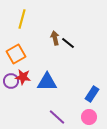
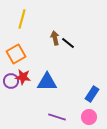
purple line: rotated 24 degrees counterclockwise
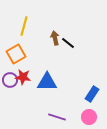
yellow line: moved 2 px right, 7 px down
purple circle: moved 1 px left, 1 px up
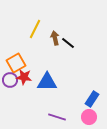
yellow line: moved 11 px right, 3 px down; rotated 12 degrees clockwise
orange square: moved 9 px down
red star: moved 1 px right
blue rectangle: moved 5 px down
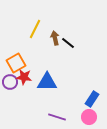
purple circle: moved 2 px down
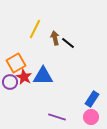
red star: rotated 21 degrees clockwise
blue triangle: moved 4 px left, 6 px up
pink circle: moved 2 px right
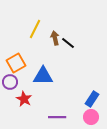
red star: moved 22 px down
purple line: rotated 18 degrees counterclockwise
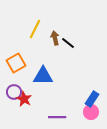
purple circle: moved 4 px right, 10 px down
pink circle: moved 5 px up
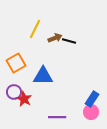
brown arrow: rotated 80 degrees clockwise
black line: moved 1 px right, 2 px up; rotated 24 degrees counterclockwise
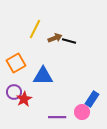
red star: rotated 14 degrees clockwise
pink circle: moved 9 px left
